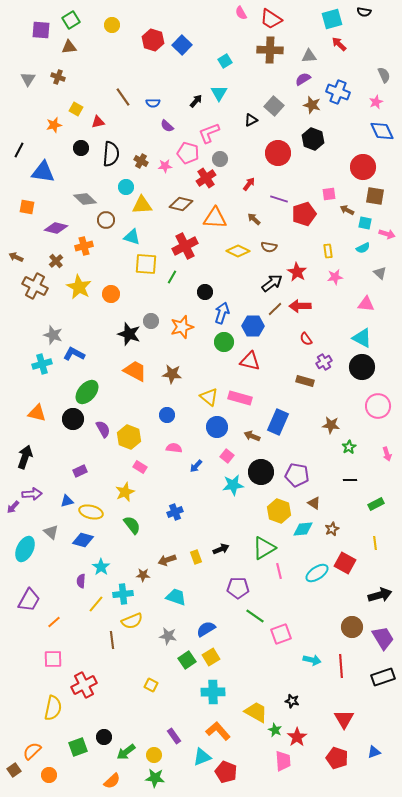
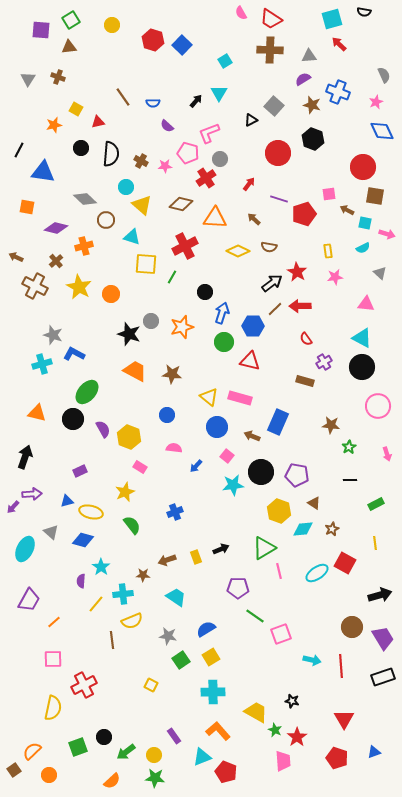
yellow triangle at (142, 205): rotated 45 degrees clockwise
cyan trapezoid at (176, 597): rotated 15 degrees clockwise
green square at (187, 660): moved 6 px left
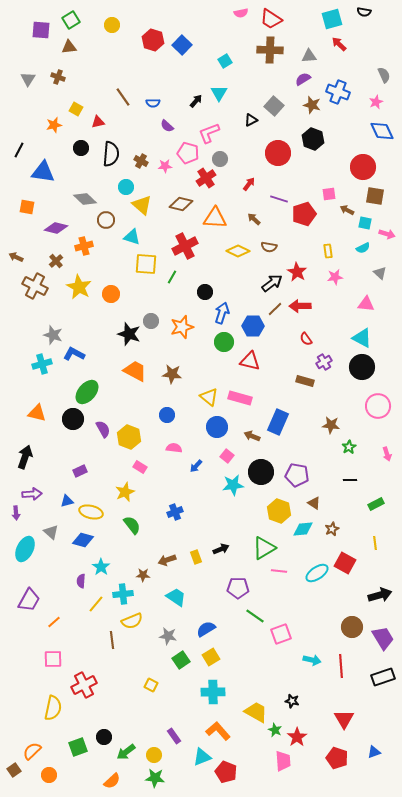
pink semicircle at (241, 13): rotated 72 degrees counterclockwise
purple arrow at (13, 507): moved 3 px right, 6 px down; rotated 48 degrees counterclockwise
pink line at (279, 571): rotated 70 degrees counterclockwise
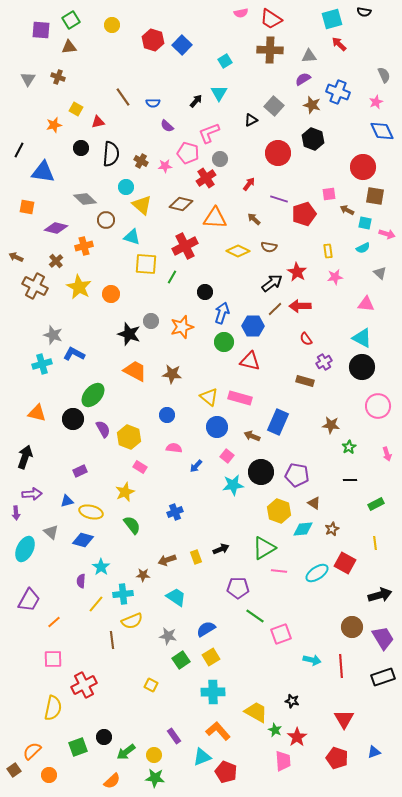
green ellipse at (87, 392): moved 6 px right, 3 px down
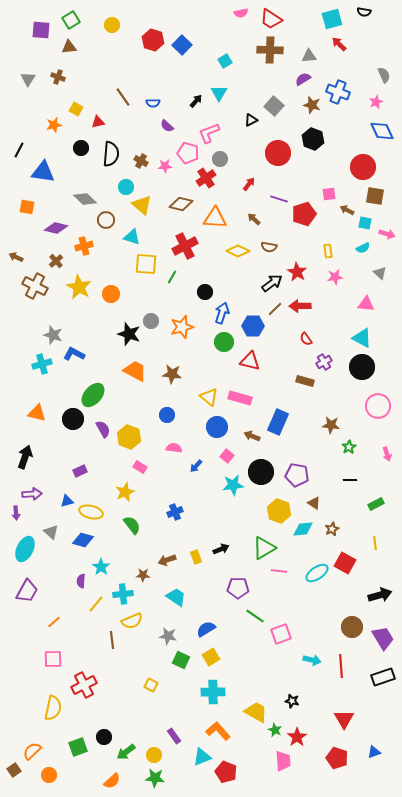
purple trapezoid at (29, 600): moved 2 px left, 9 px up
green square at (181, 660): rotated 30 degrees counterclockwise
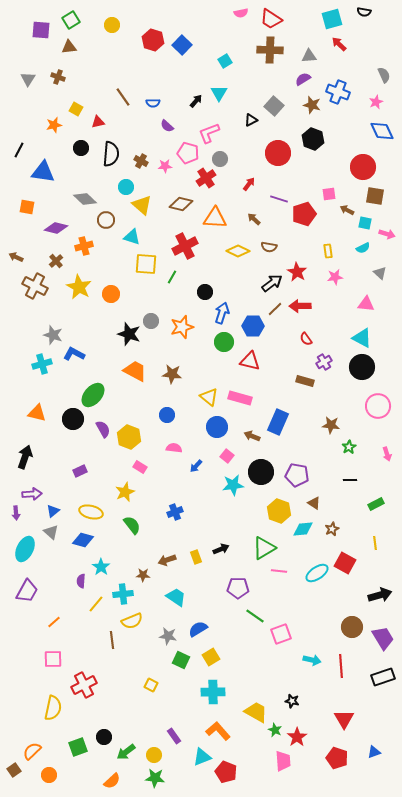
blue triangle at (67, 501): moved 14 px left, 10 px down; rotated 24 degrees counterclockwise
blue semicircle at (206, 629): moved 8 px left
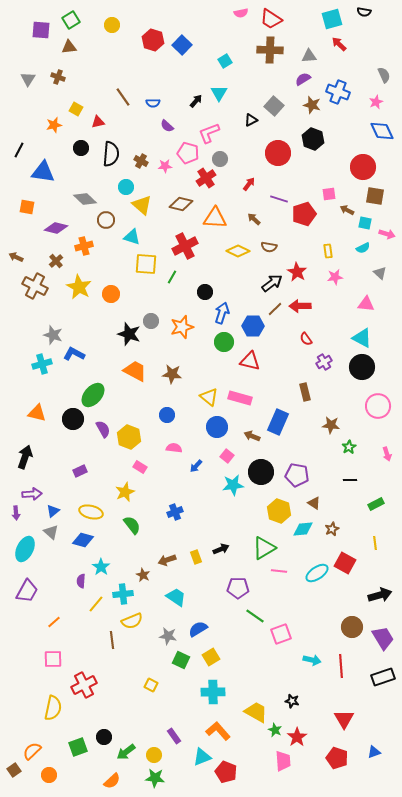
brown rectangle at (305, 381): moved 11 px down; rotated 60 degrees clockwise
brown star at (143, 575): rotated 24 degrees clockwise
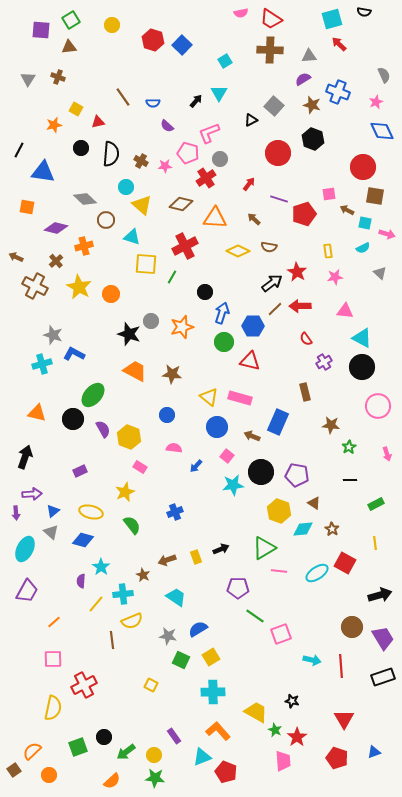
pink triangle at (366, 304): moved 21 px left, 7 px down
brown star at (332, 529): rotated 16 degrees counterclockwise
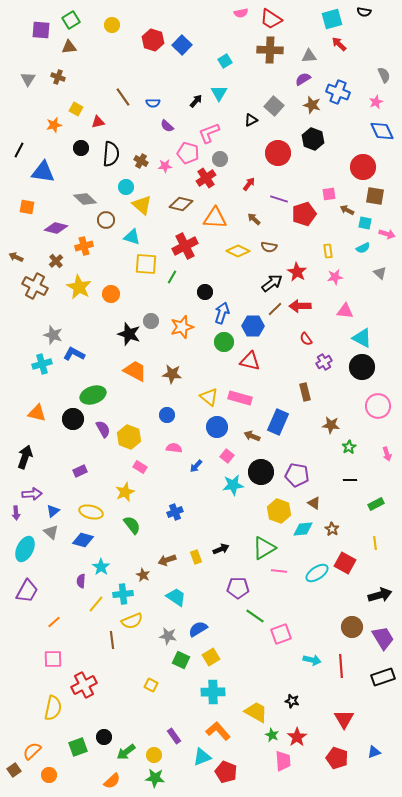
green ellipse at (93, 395): rotated 30 degrees clockwise
green star at (275, 730): moved 3 px left, 5 px down
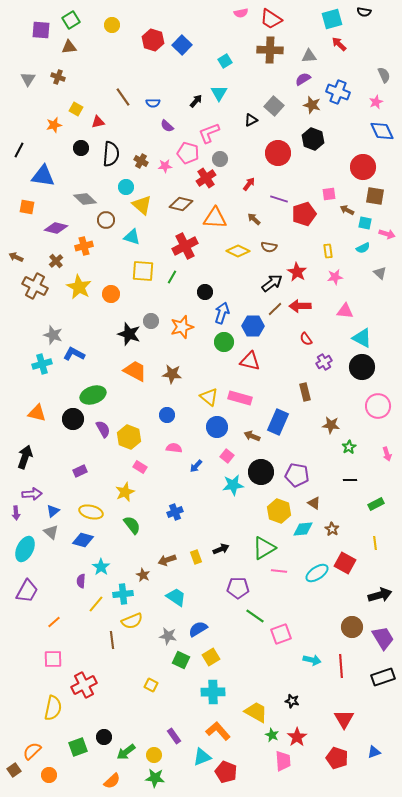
blue triangle at (43, 172): moved 4 px down
yellow square at (146, 264): moved 3 px left, 7 px down
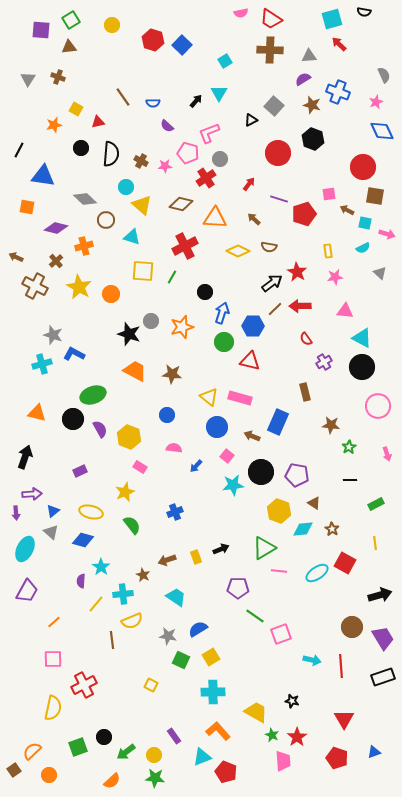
purple semicircle at (103, 429): moved 3 px left
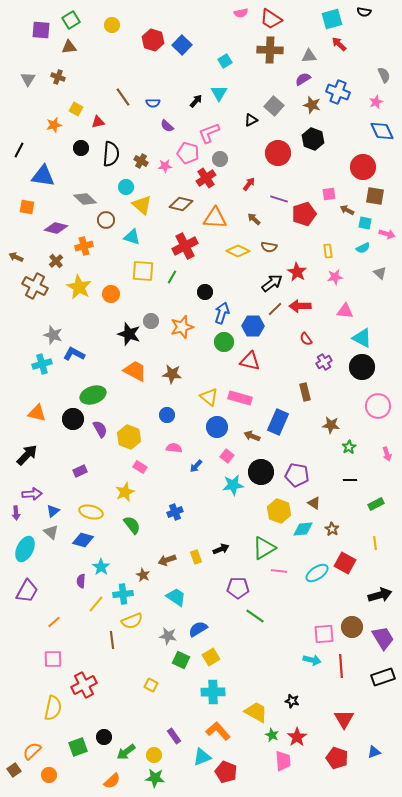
black arrow at (25, 457): moved 2 px right, 2 px up; rotated 25 degrees clockwise
pink square at (281, 634): moved 43 px right; rotated 15 degrees clockwise
